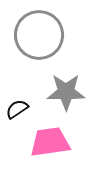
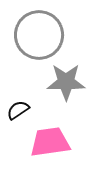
gray star: moved 10 px up
black semicircle: moved 1 px right, 1 px down
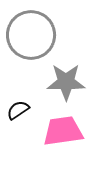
gray circle: moved 8 px left
pink trapezoid: moved 13 px right, 11 px up
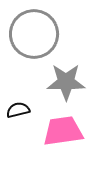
gray circle: moved 3 px right, 1 px up
black semicircle: rotated 20 degrees clockwise
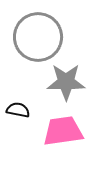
gray circle: moved 4 px right, 3 px down
black semicircle: rotated 25 degrees clockwise
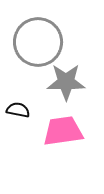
gray circle: moved 5 px down
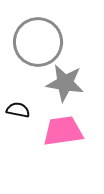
gray star: moved 1 px left, 1 px down; rotated 9 degrees clockwise
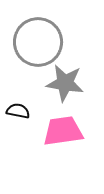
black semicircle: moved 1 px down
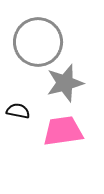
gray star: rotated 24 degrees counterclockwise
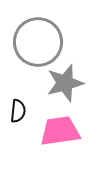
black semicircle: rotated 85 degrees clockwise
pink trapezoid: moved 3 px left
